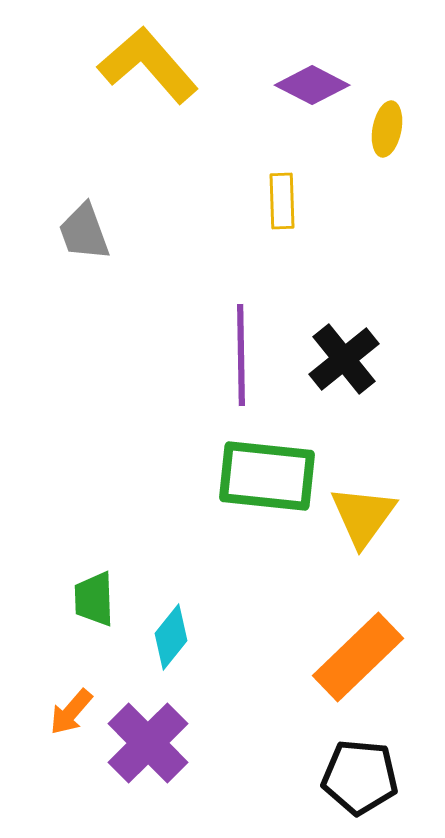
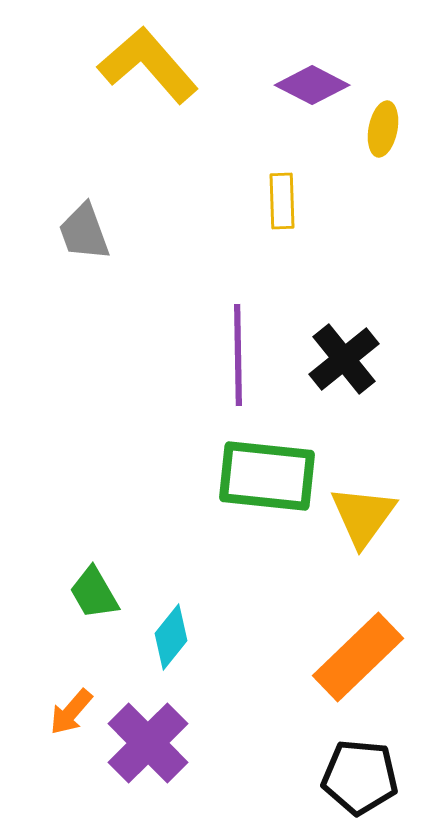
yellow ellipse: moved 4 px left
purple line: moved 3 px left
green trapezoid: moved 6 px up; rotated 28 degrees counterclockwise
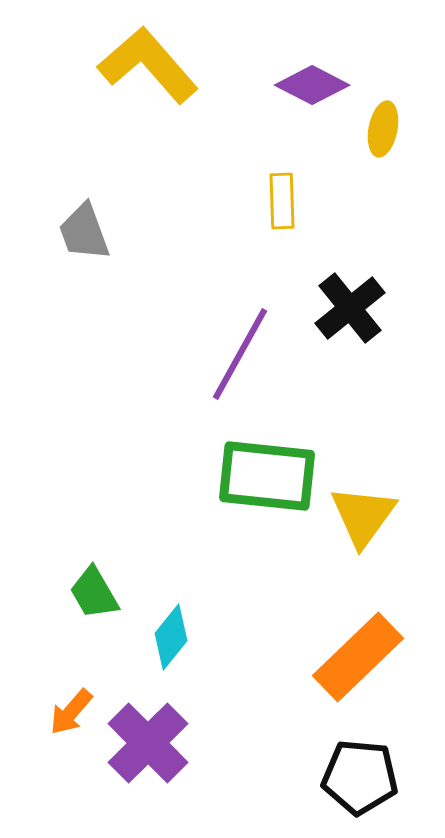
purple line: moved 2 px right, 1 px up; rotated 30 degrees clockwise
black cross: moved 6 px right, 51 px up
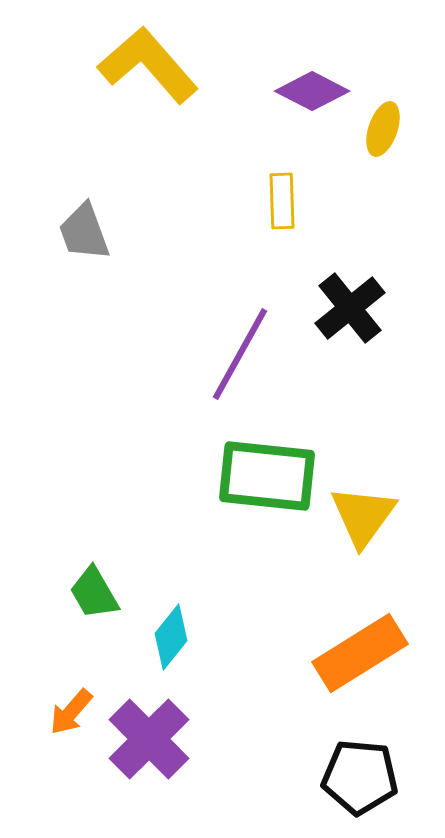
purple diamond: moved 6 px down
yellow ellipse: rotated 8 degrees clockwise
orange rectangle: moved 2 px right, 4 px up; rotated 12 degrees clockwise
purple cross: moved 1 px right, 4 px up
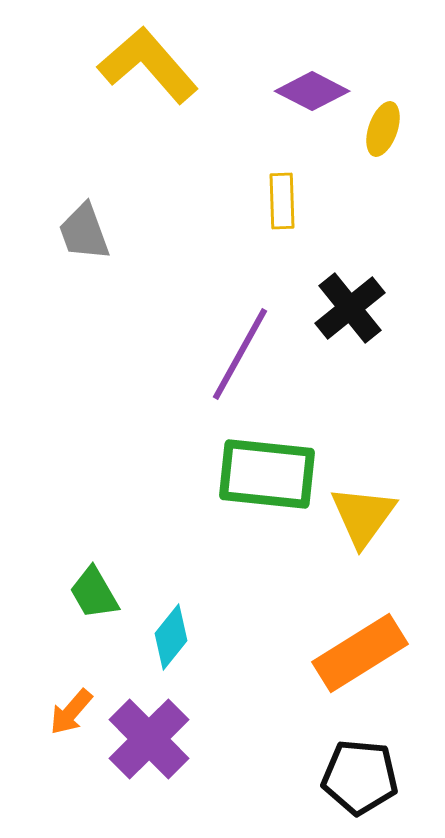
green rectangle: moved 2 px up
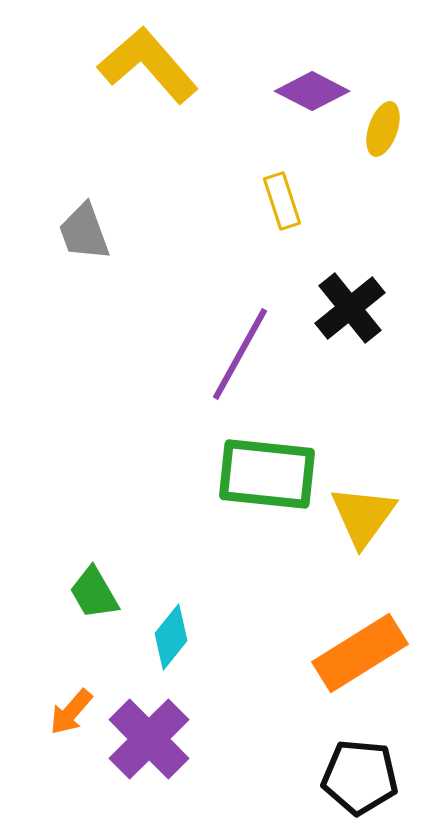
yellow rectangle: rotated 16 degrees counterclockwise
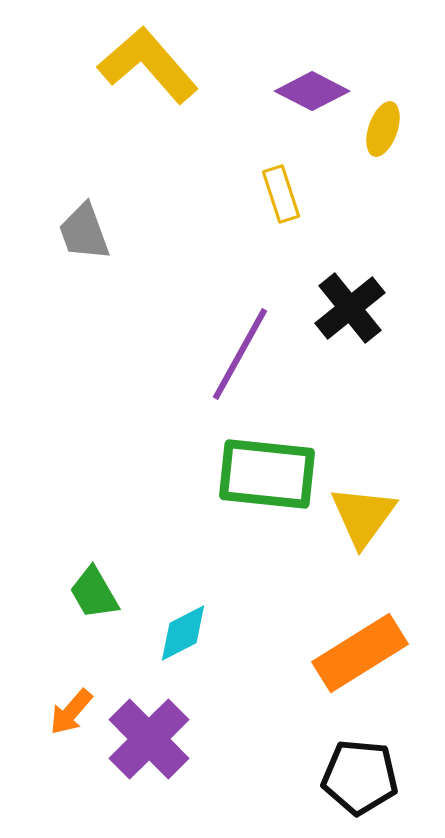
yellow rectangle: moved 1 px left, 7 px up
cyan diamond: moved 12 px right, 4 px up; rotated 24 degrees clockwise
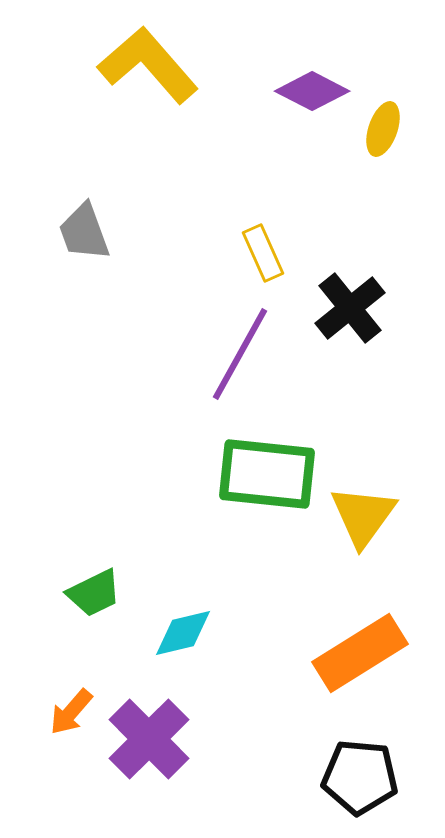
yellow rectangle: moved 18 px left, 59 px down; rotated 6 degrees counterclockwise
green trapezoid: rotated 86 degrees counterclockwise
cyan diamond: rotated 14 degrees clockwise
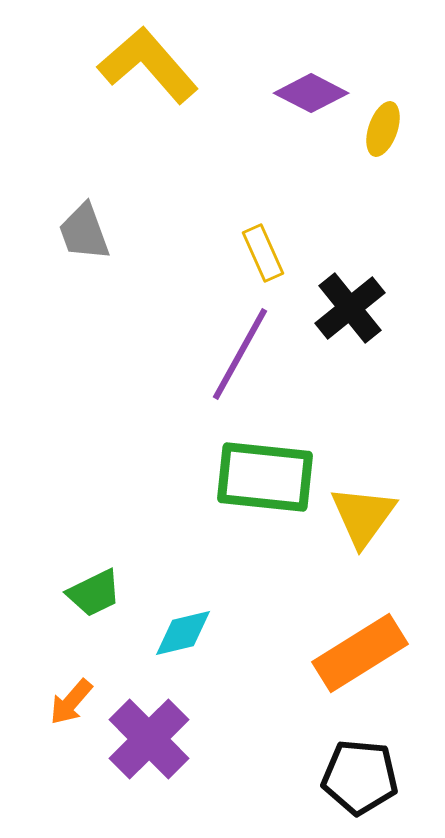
purple diamond: moved 1 px left, 2 px down
green rectangle: moved 2 px left, 3 px down
orange arrow: moved 10 px up
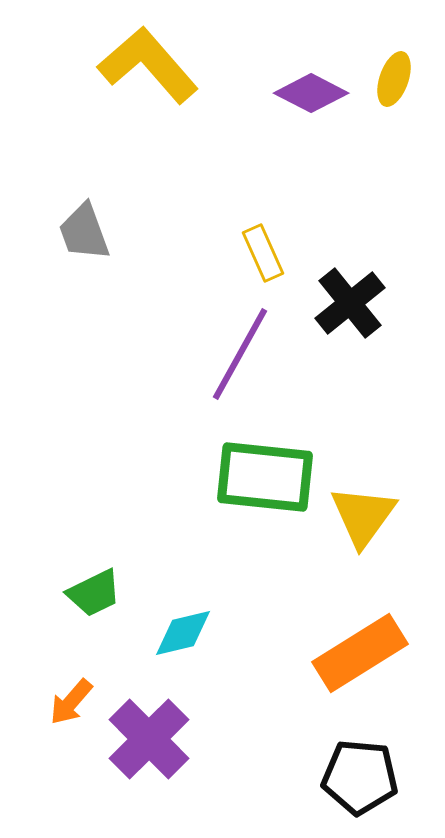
yellow ellipse: moved 11 px right, 50 px up
black cross: moved 5 px up
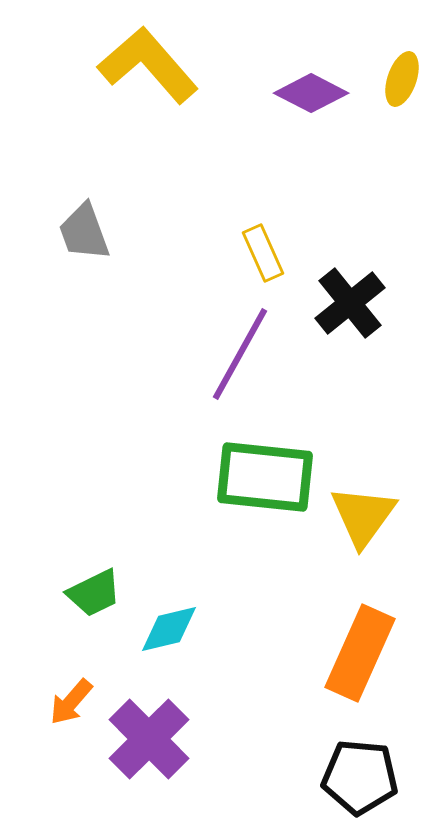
yellow ellipse: moved 8 px right
cyan diamond: moved 14 px left, 4 px up
orange rectangle: rotated 34 degrees counterclockwise
